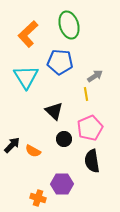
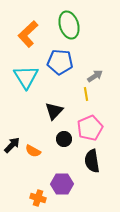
black triangle: rotated 30 degrees clockwise
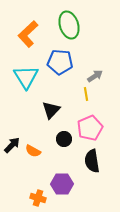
black triangle: moved 3 px left, 1 px up
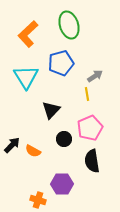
blue pentagon: moved 1 px right, 1 px down; rotated 20 degrees counterclockwise
yellow line: moved 1 px right
orange cross: moved 2 px down
